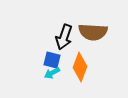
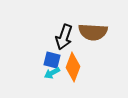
orange diamond: moved 7 px left
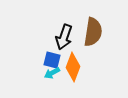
brown semicircle: rotated 84 degrees counterclockwise
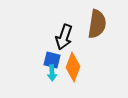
brown semicircle: moved 4 px right, 8 px up
cyan arrow: rotated 63 degrees counterclockwise
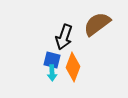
brown semicircle: rotated 136 degrees counterclockwise
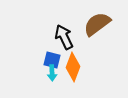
black arrow: rotated 135 degrees clockwise
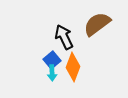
blue square: rotated 36 degrees clockwise
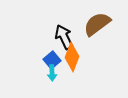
orange diamond: moved 1 px left, 10 px up
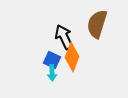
brown semicircle: rotated 36 degrees counterclockwise
blue square: rotated 24 degrees counterclockwise
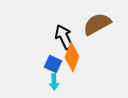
brown semicircle: rotated 44 degrees clockwise
blue square: moved 1 px right, 4 px down
cyan arrow: moved 2 px right, 9 px down
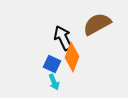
black arrow: moved 1 px left, 1 px down
blue square: moved 1 px left
cyan arrow: rotated 21 degrees counterclockwise
